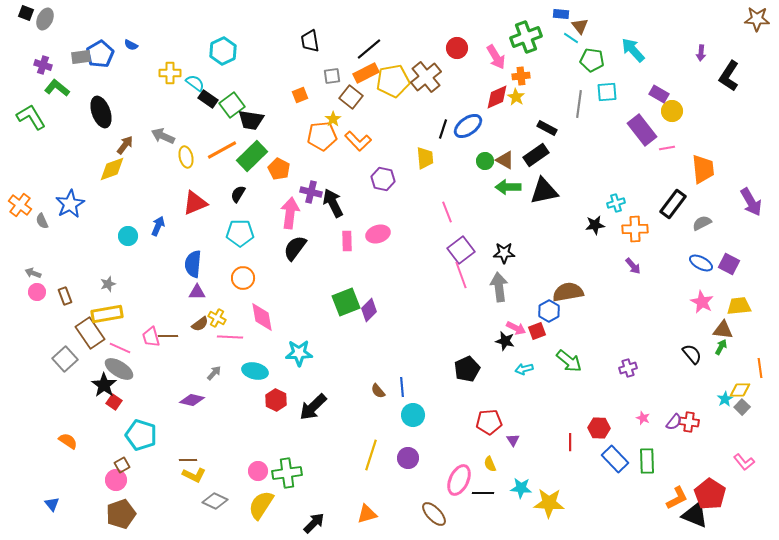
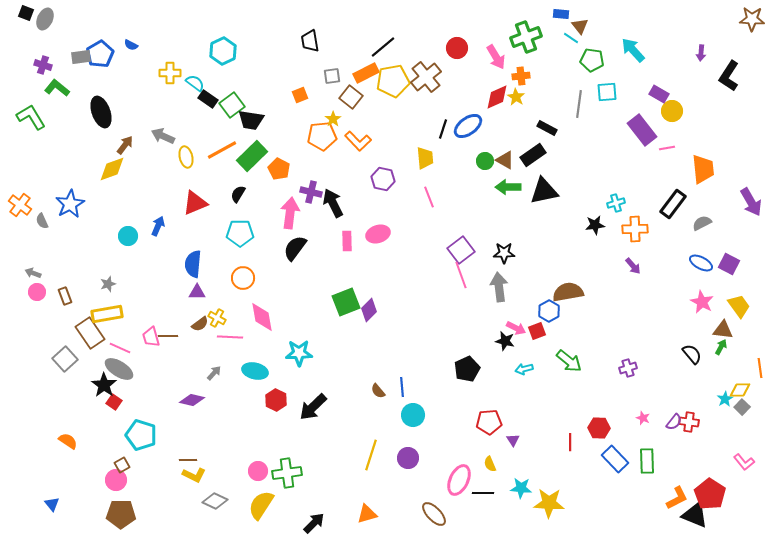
brown star at (757, 19): moved 5 px left
black line at (369, 49): moved 14 px right, 2 px up
black rectangle at (536, 155): moved 3 px left
pink line at (447, 212): moved 18 px left, 15 px up
yellow trapezoid at (739, 306): rotated 60 degrees clockwise
brown pentagon at (121, 514): rotated 20 degrees clockwise
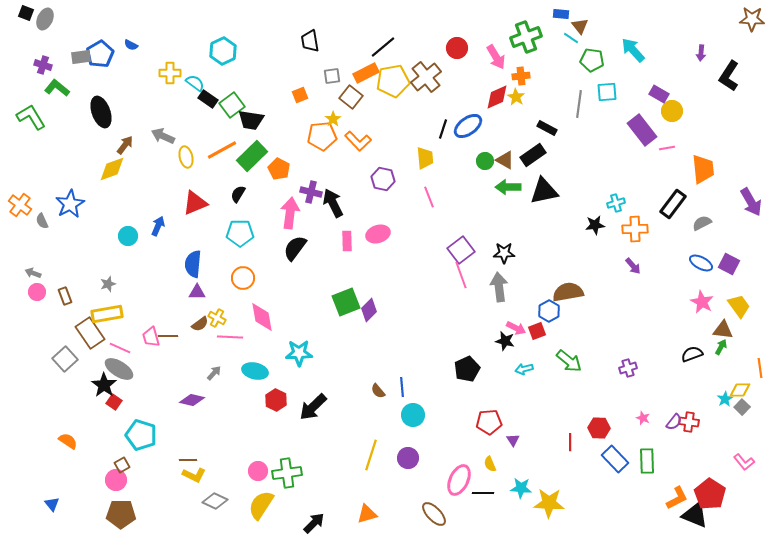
black semicircle at (692, 354): rotated 70 degrees counterclockwise
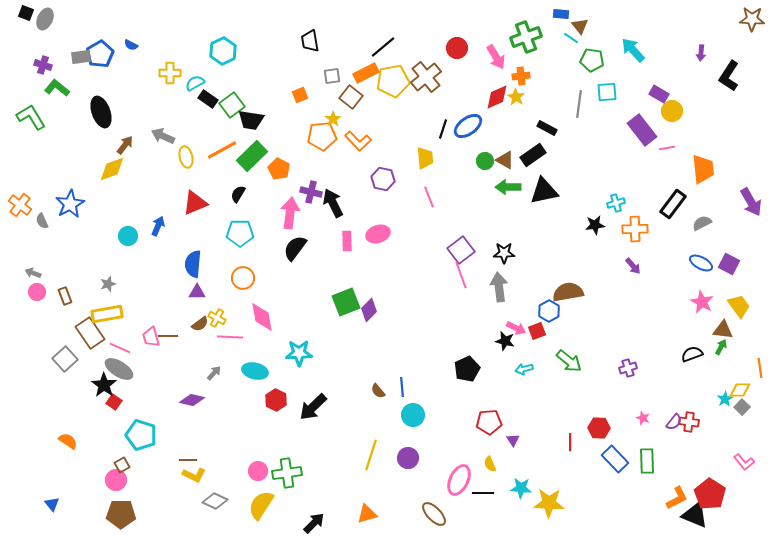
cyan semicircle at (195, 83): rotated 66 degrees counterclockwise
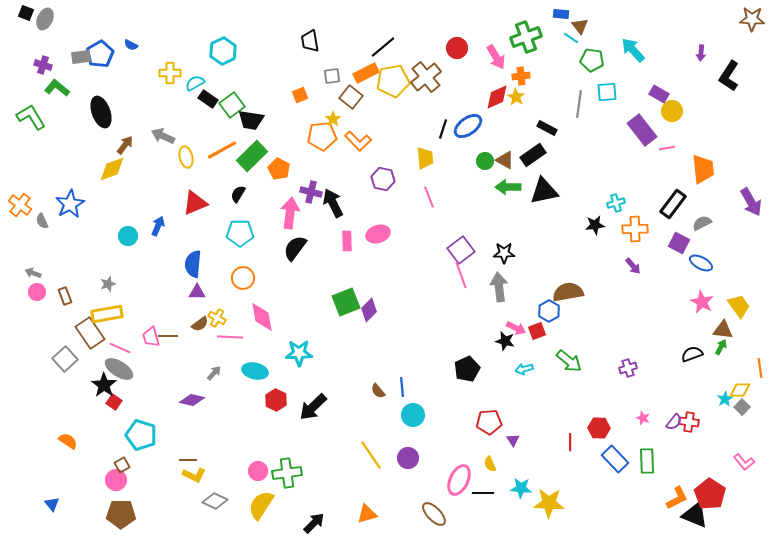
purple square at (729, 264): moved 50 px left, 21 px up
yellow line at (371, 455): rotated 52 degrees counterclockwise
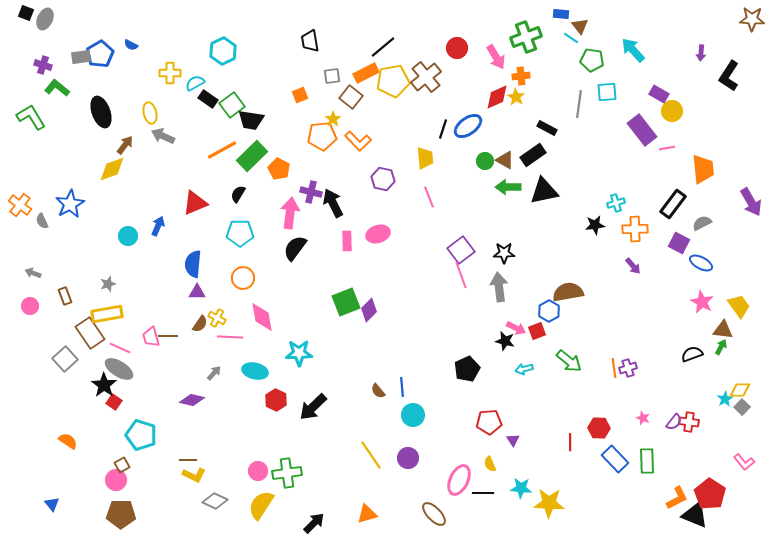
yellow ellipse at (186, 157): moved 36 px left, 44 px up
pink circle at (37, 292): moved 7 px left, 14 px down
brown semicircle at (200, 324): rotated 18 degrees counterclockwise
orange line at (760, 368): moved 146 px left
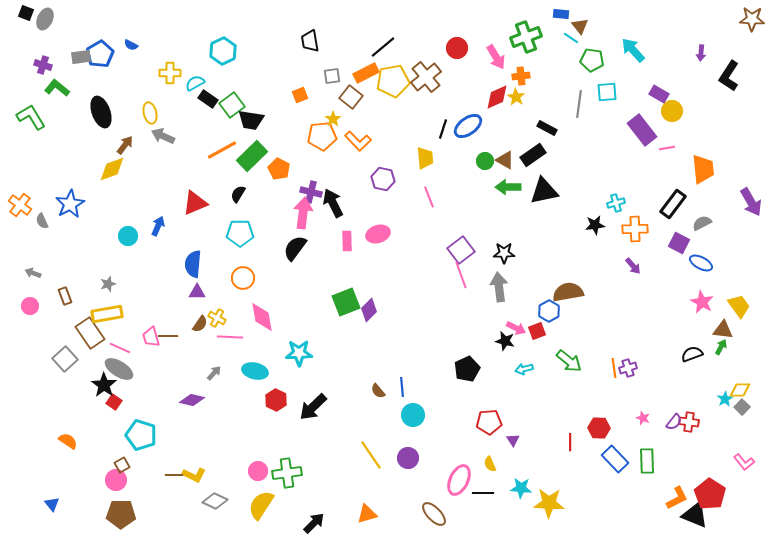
pink arrow at (290, 213): moved 13 px right
brown line at (188, 460): moved 14 px left, 15 px down
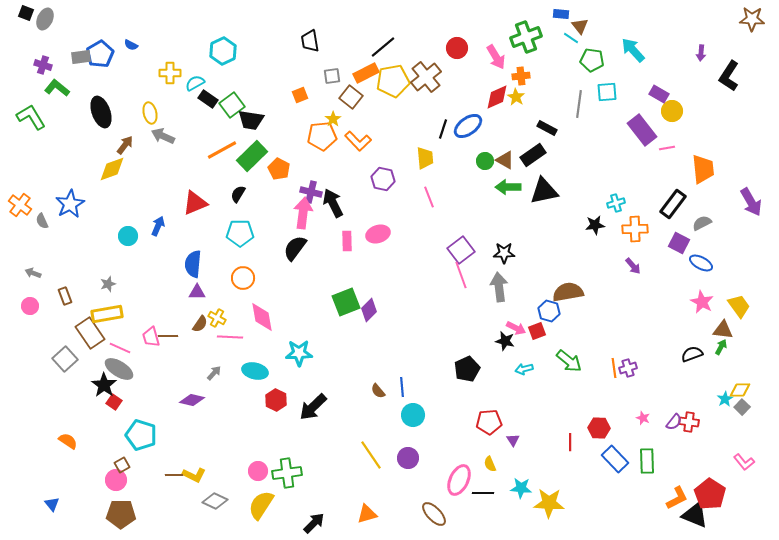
blue hexagon at (549, 311): rotated 15 degrees counterclockwise
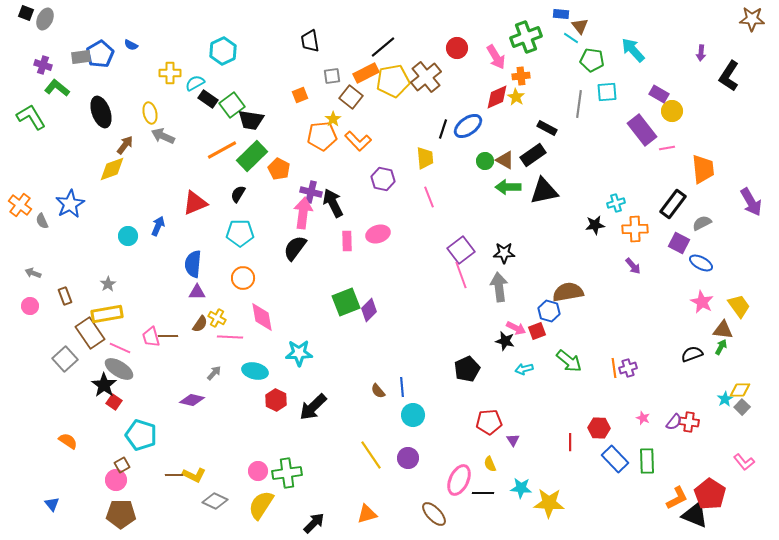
gray star at (108, 284): rotated 14 degrees counterclockwise
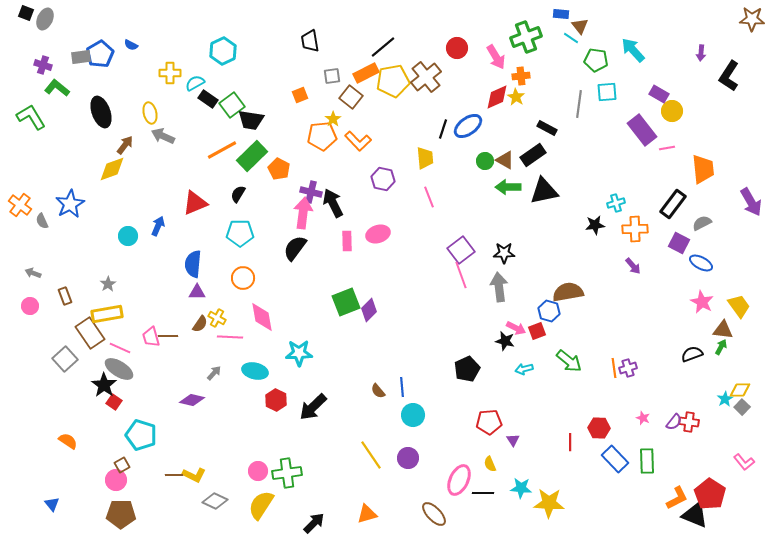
green pentagon at (592, 60): moved 4 px right
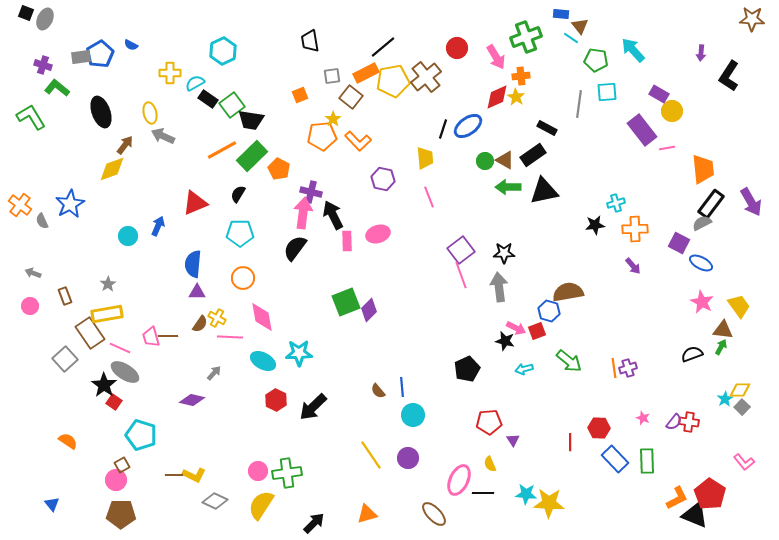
black arrow at (333, 203): moved 12 px down
black rectangle at (673, 204): moved 38 px right
gray ellipse at (119, 369): moved 6 px right, 3 px down
cyan ellipse at (255, 371): moved 8 px right, 10 px up; rotated 15 degrees clockwise
cyan star at (521, 488): moved 5 px right, 6 px down
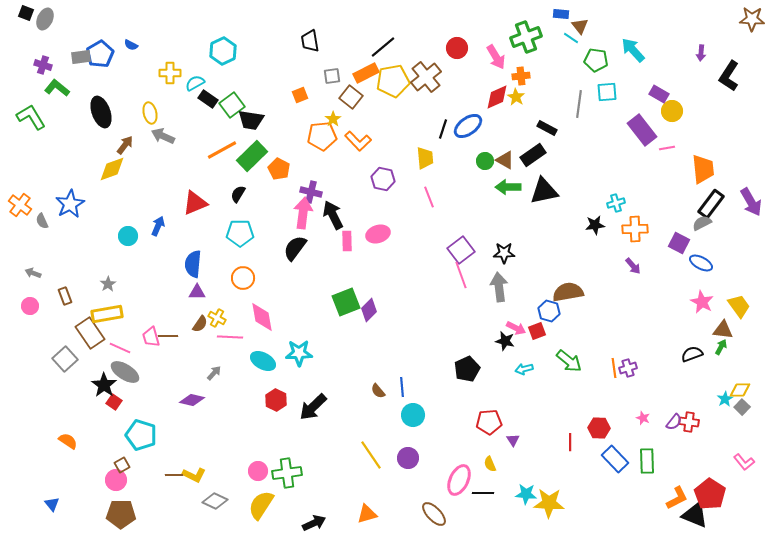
black arrow at (314, 523): rotated 20 degrees clockwise
